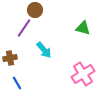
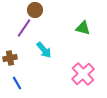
pink cross: rotated 10 degrees counterclockwise
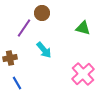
brown circle: moved 7 px right, 3 px down
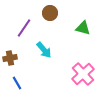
brown circle: moved 8 px right
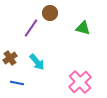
purple line: moved 7 px right
cyan arrow: moved 7 px left, 12 px down
brown cross: rotated 24 degrees counterclockwise
pink cross: moved 3 px left, 8 px down
blue line: rotated 48 degrees counterclockwise
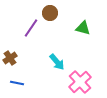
cyan arrow: moved 20 px right
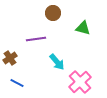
brown circle: moved 3 px right
purple line: moved 5 px right, 11 px down; rotated 48 degrees clockwise
blue line: rotated 16 degrees clockwise
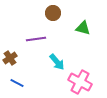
pink cross: rotated 20 degrees counterclockwise
